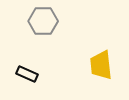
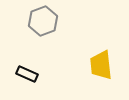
gray hexagon: rotated 20 degrees counterclockwise
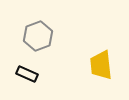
gray hexagon: moved 5 px left, 15 px down
